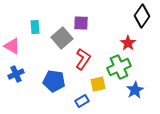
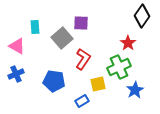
pink triangle: moved 5 px right
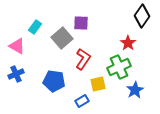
cyan rectangle: rotated 40 degrees clockwise
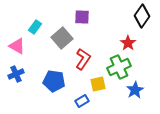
purple square: moved 1 px right, 6 px up
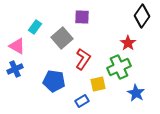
blue cross: moved 1 px left, 5 px up
blue star: moved 1 px right, 3 px down; rotated 12 degrees counterclockwise
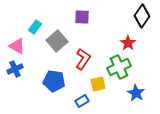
gray square: moved 5 px left, 3 px down
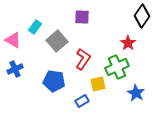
pink triangle: moved 4 px left, 6 px up
green cross: moved 2 px left
